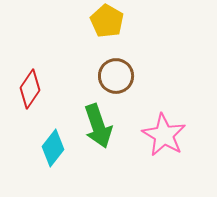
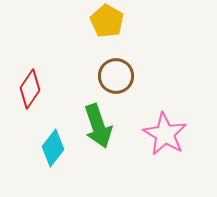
pink star: moved 1 px right, 1 px up
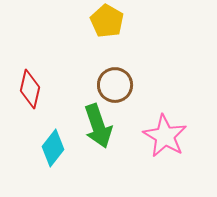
brown circle: moved 1 px left, 9 px down
red diamond: rotated 21 degrees counterclockwise
pink star: moved 2 px down
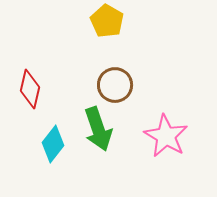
green arrow: moved 3 px down
pink star: moved 1 px right
cyan diamond: moved 4 px up
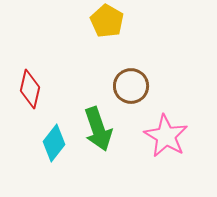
brown circle: moved 16 px right, 1 px down
cyan diamond: moved 1 px right, 1 px up
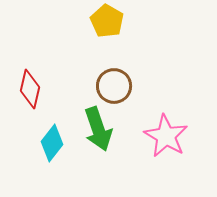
brown circle: moved 17 px left
cyan diamond: moved 2 px left
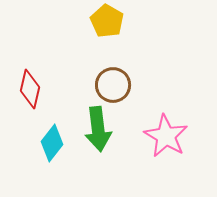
brown circle: moved 1 px left, 1 px up
green arrow: rotated 12 degrees clockwise
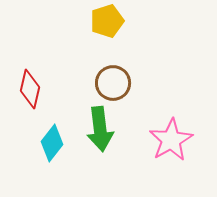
yellow pentagon: rotated 24 degrees clockwise
brown circle: moved 2 px up
green arrow: moved 2 px right
pink star: moved 5 px right, 4 px down; rotated 12 degrees clockwise
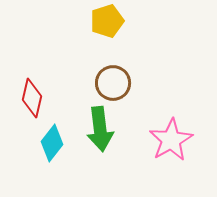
red diamond: moved 2 px right, 9 px down
